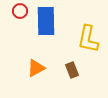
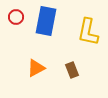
red circle: moved 4 px left, 6 px down
blue rectangle: rotated 12 degrees clockwise
yellow L-shape: moved 7 px up
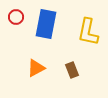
blue rectangle: moved 3 px down
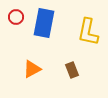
blue rectangle: moved 2 px left, 1 px up
orange triangle: moved 4 px left, 1 px down
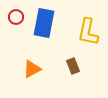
brown rectangle: moved 1 px right, 4 px up
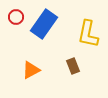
blue rectangle: moved 1 px down; rotated 24 degrees clockwise
yellow L-shape: moved 2 px down
orange triangle: moved 1 px left, 1 px down
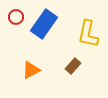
brown rectangle: rotated 63 degrees clockwise
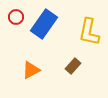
yellow L-shape: moved 1 px right, 2 px up
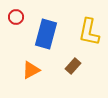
blue rectangle: moved 2 px right, 10 px down; rotated 20 degrees counterclockwise
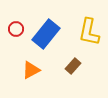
red circle: moved 12 px down
blue rectangle: rotated 24 degrees clockwise
